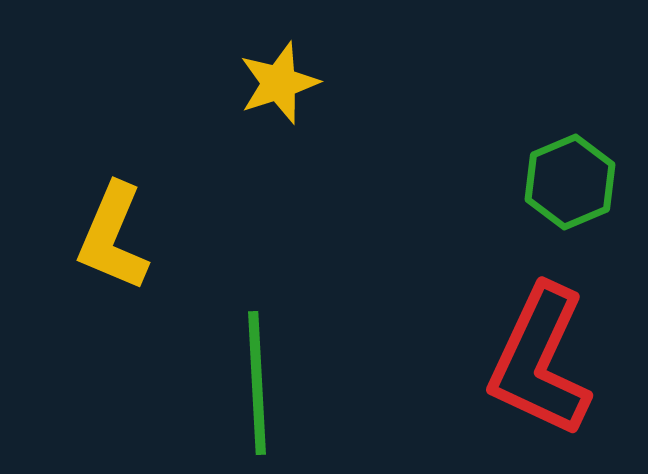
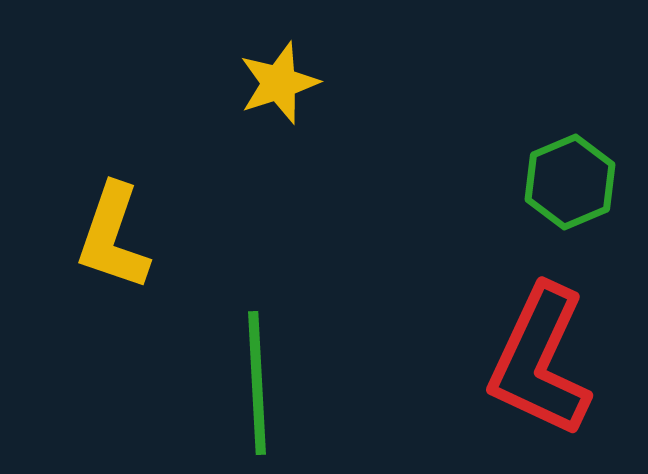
yellow L-shape: rotated 4 degrees counterclockwise
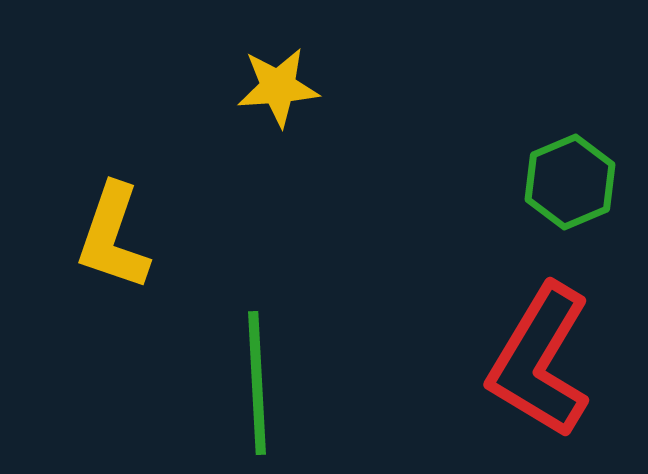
yellow star: moved 1 px left, 4 px down; rotated 14 degrees clockwise
red L-shape: rotated 6 degrees clockwise
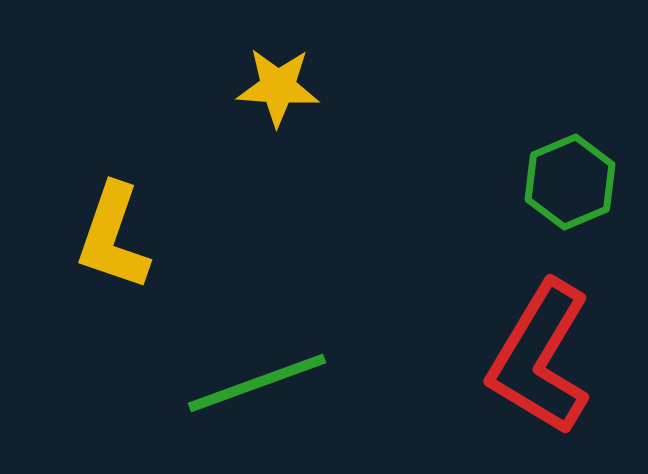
yellow star: rotated 8 degrees clockwise
red L-shape: moved 3 px up
green line: rotated 73 degrees clockwise
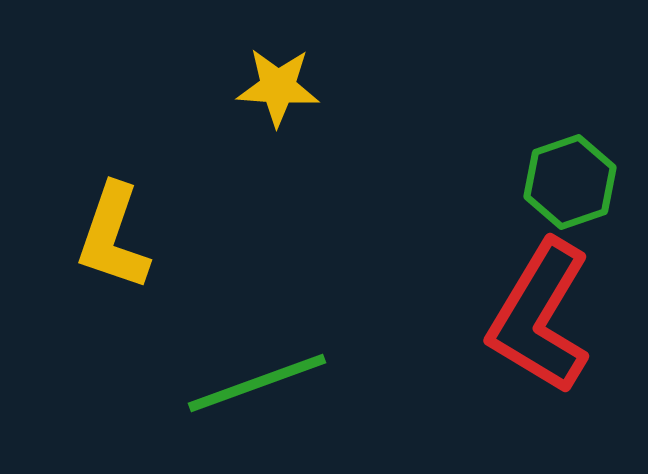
green hexagon: rotated 4 degrees clockwise
red L-shape: moved 41 px up
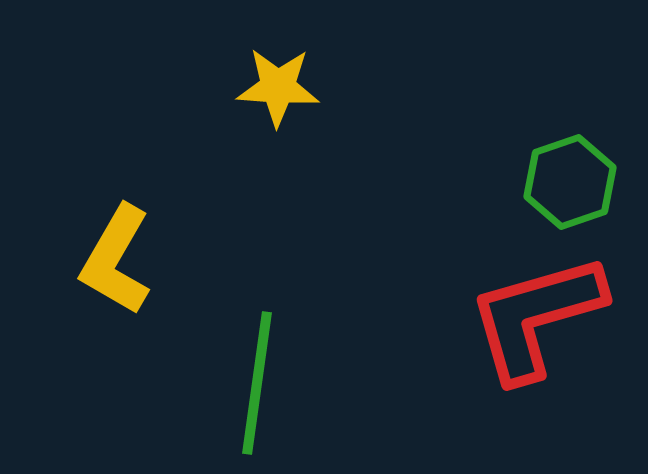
yellow L-shape: moved 3 px right, 23 px down; rotated 11 degrees clockwise
red L-shape: moved 4 px left; rotated 43 degrees clockwise
green line: rotated 62 degrees counterclockwise
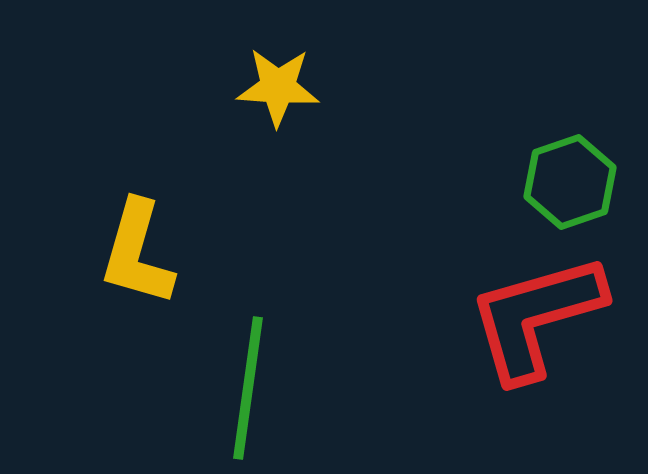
yellow L-shape: moved 21 px right, 7 px up; rotated 14 degrees counterclockwise
green line: moved 9 px left, 5 px down
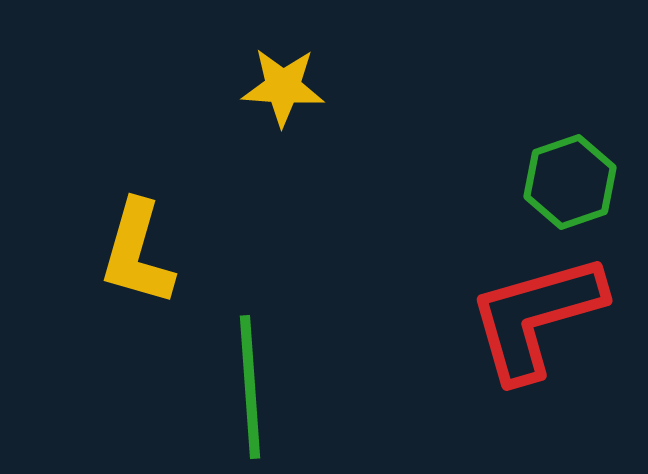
yellow star: moved 5 px right
green line: moved 2 px right, 1 px up; rotated 12 degrees counterclockwise
